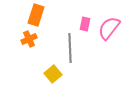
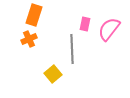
orange rectangle: moved 2 px left
pink semicircle: moved 1 px down
gray line: moved 2 px right, 1 px down
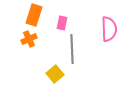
pink rectangle: moved 23 px left, 1 px up
pink semicircle: rotated 140 degrees clockwise
yellow square: moved 2 px right
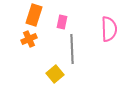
pink rectangle: moved 1 px up
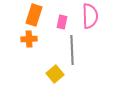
pink semicircle: moved 19 px left, 13 px up
orange cross: rotated 21 degrees clockwise
gray line: moved 1 px down
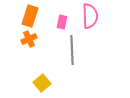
orange rectangle: moved 4 px left, 1 px down
orange cross: rotated 21 degrees counterclockwise
yellow square: moved 13 px left, 9 px down
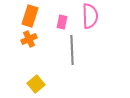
yellow square: moved 6 px left, 1 px down
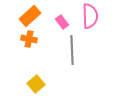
orange rectangle: rotated 30 degrees clockwise
pink rectangle: rotated 48 degrees counterclockwise
orange cross: rotated 35 degrees clockwise
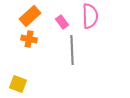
yellow square: moved 18 px left; rotated 30 degrees counterclockwise
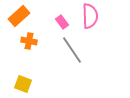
orange rectangle: moved 11 px left
orange cross: moved 2 px down
gray line: rotated 32 degrees counterclockwise
yellow square: moved 5 px right
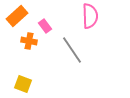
orange rectangle: moved 2 px left
pink rectangle: moved 17 px left, 4 px down
